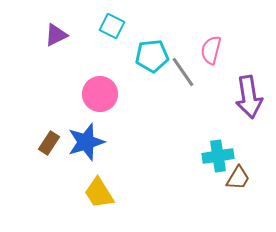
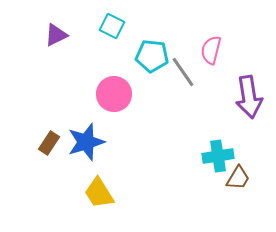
cyan pentagon: rotated 12 degrees clockwise
pink circle: moved 14 px right
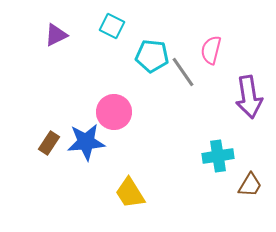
pink circle: moved 18 px down
blue star: rotated 12 degrees clockwise
brown trapezoid: moved 12 px right, 7 px down
yellow trapezoid: moved 31 px right
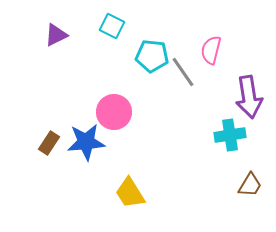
cyan cross: moved 12 px right, 21 px up
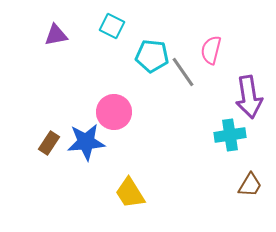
purple triangle: rotated 15 degrees clockwise
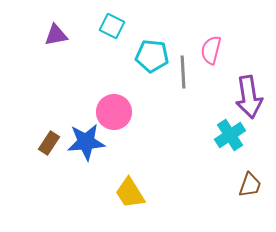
gray line: rotated 32 degrees clockwise
cyan cross: rotated 24 degrees counterclockwise
brown trapezoid: rotated 12 degrees counterclockwise
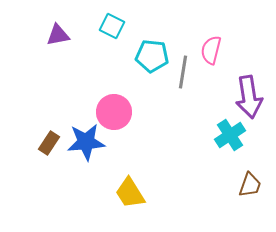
purple triangle: moved 2 px right
gray line: rotated 12 degrees clockwise
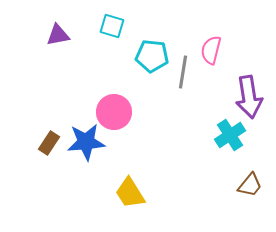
cyan square: rotated 10 degrees counterclockwise
brown trapezoid: rotated 20 degrees clockwise
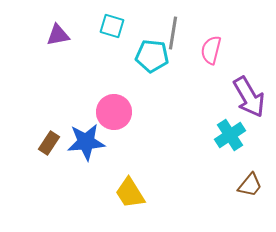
gray line: moved 10 px left, 39 px up
purple arrow: rotated 21 degrees counterclockwise
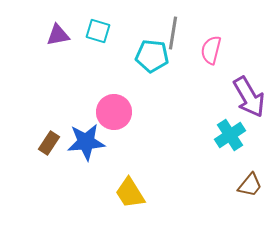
cyan square: moved 14 px left, 5 px down
